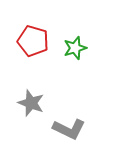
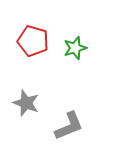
gray star: moved 5 px left
gray L-shape: moved 3 px up; rotated 48 degrees counterclockwise
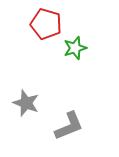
red pentagon: moved 13 px right, 17 px up
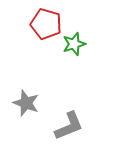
green star: moved 1 px left, 4 px up
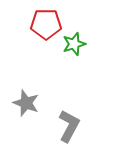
red pentagon: rotated 16 degrees counterclockwise
gray L-shape: rotated 40 degrees counterclockwise
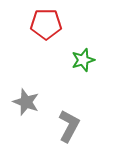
green star: moved 9 px right, 16 px down
gray star: moved 1 px up
